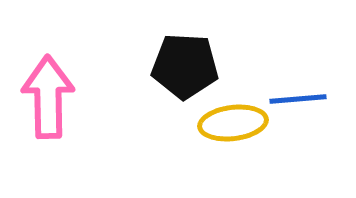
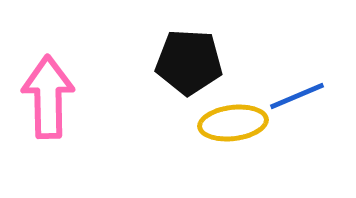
black pentagon: moved 4 px right, 4 px up
blue line: moved 1 px left, 3 px up; rotated 18 degrees counterclockwise
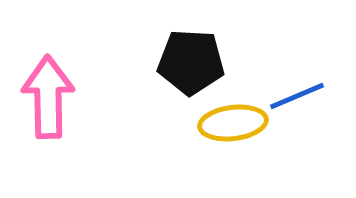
black pentagon: moved 2 px right
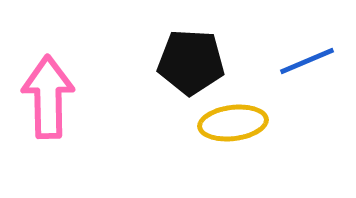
blue line: moved 10 px right, 35 px up
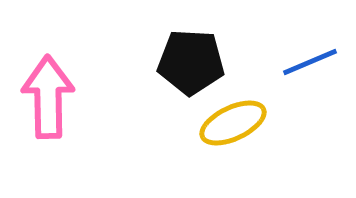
blue line: moved 3 px right, 1 px down
yellow ellipse: rotated 18 degrees counterclockwise
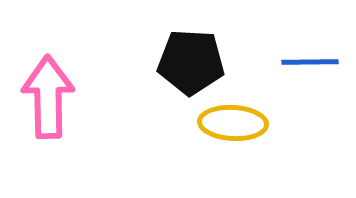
blue line: rotated 22 degrees clockwise
yellow ellipse: rotated 28 degrees clockwise
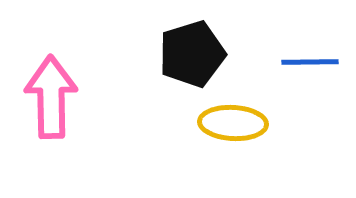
black pentagon: moved 1 px right, 8 px up; rotated 20 degrees counterclockwise
pink arrow: moved 3 px right
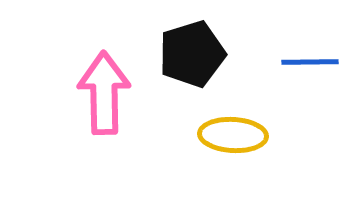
pink arrow: moved 53 px right, 4 px up
yellow ellipse: moved 12 px down
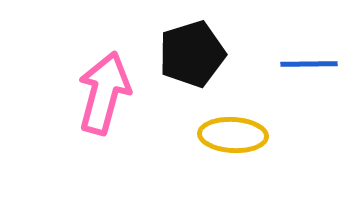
blue line: moved 1 px left, 2 px down
pink arrow: rotated 16 degrees clockwise
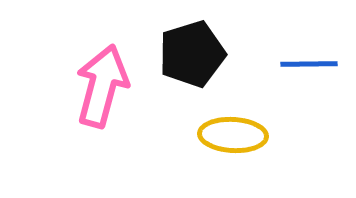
pink arrow: moved 2 px left, 7 px up
